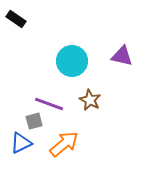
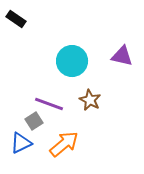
gray square: rotated 18 degrees counterclockwise
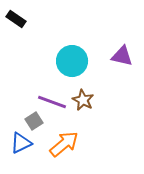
brown star: moved 7 px left
purple line: moved 3 px right, 2 px up
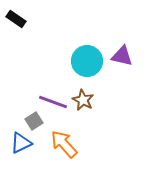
cyan circle: moved 15 px right
purple line: moved 1 px right
orange arrow: rotated 92 degrees counterclockwise
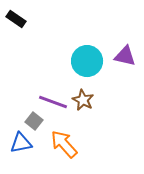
purple triangle: moved 3 px right
gray square: rotated 18 degrees counterclockwise
blue triangle: rotated 15 degrees clockwise
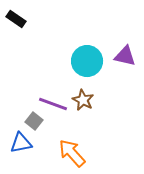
purple line: moved 2 px down
orange arrow: moved 8 px right, 9 px down
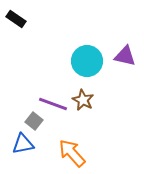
blue triangle: moved 2 px right, 1 px down
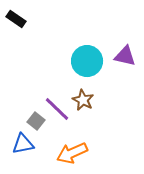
purple line: moved 4 px right, 5 px down; rotated 24 degrees clockwise
gray square: moved 2 px right
orange arrow: rotated 72 degrees counterclockwise
